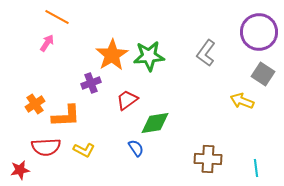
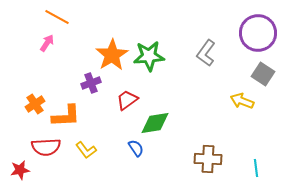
purple circle: moved 1 px left, 1 px down
yellow L-shape: moved 2 px right; rotated 25 degrees clockwise
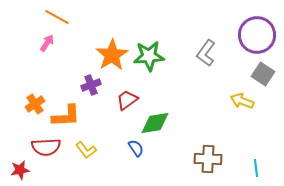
purple circle: moved 1 px left, 2 px down
purple cross: moved 2 px down
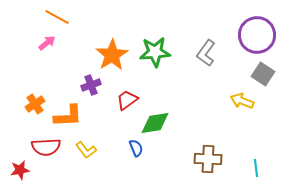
pink arrow: rotated 18 degrees clockwise
green star: moved 6 px right, 4 px up
orange L-shape: moved 2 px right
blue semicircle: rotated 12 degrees clockwise
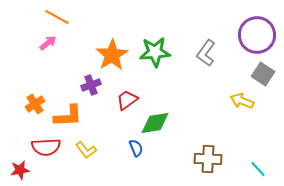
pink arrow: moved 1 px right
cyan line: moved 2 px right, 1 px down; rotated 36 degrees counterclockwise
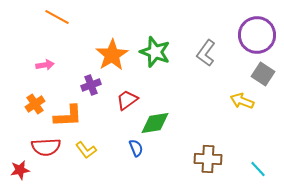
pink arrow: moved 3 px left, 22 px down; rotated 30 degrees clockwise
green star: rotated 24 degrees clockwise
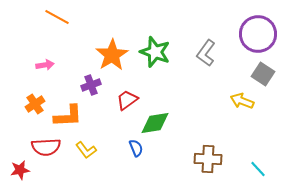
purple circle: moved 1 px right, 1 px up
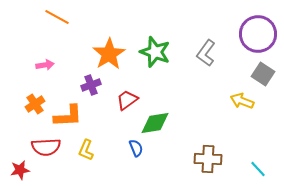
orange star: moved 3 px left, 1 px up
yellow L-shape: rotated 60 degrees clockwise
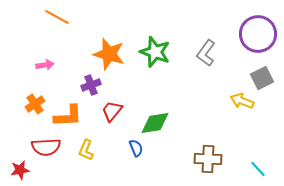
orange star: rotated 24 degrees counterclockwise
gray square: moved 1 px left, 4 px down; rotated 30 degrees clockwise
red trapezoid: moved 15 px left, 11 px down; rotated 15 degrees counterclockwise
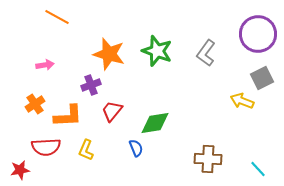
green star: moved 2 px right, 1 px up
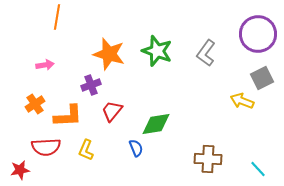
orange line: rotated 70 degrees clockwise
green diamond: moved 1 px right, 1 px down
